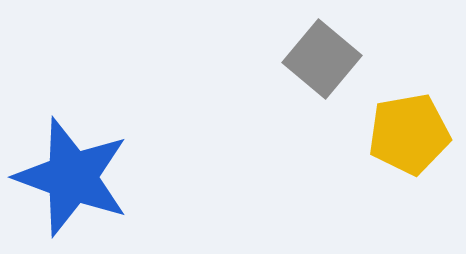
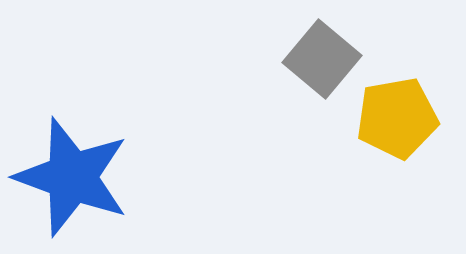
yellow pentagon: moved 12 px left, 16 px up
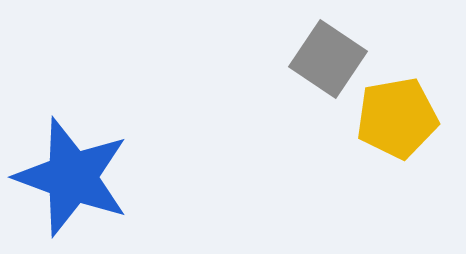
gray square: moved 6 px right; rotated 6 degrees counterclockwise
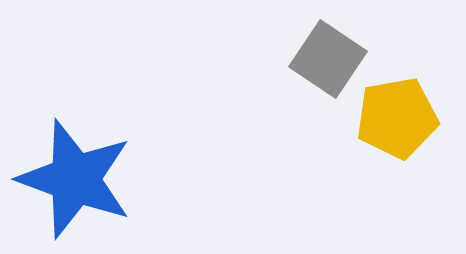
blue star: moved 3 px right, 2 px down
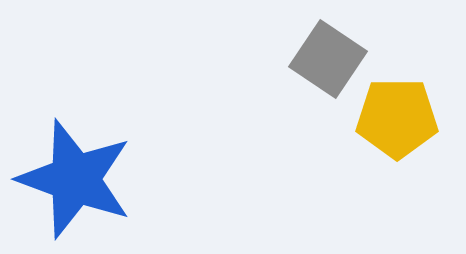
yellow pentagon: rotated 10 degrees clockwise
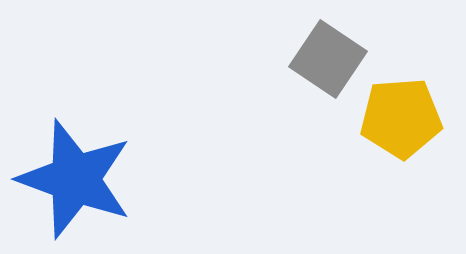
yellow pentagon: moved 4 px right; rotated 4 degrees counterclockwise
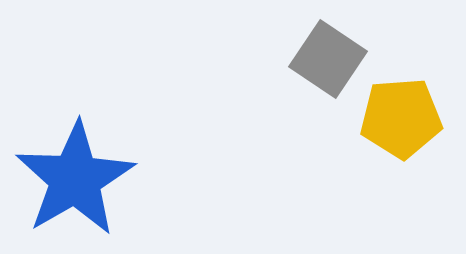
blue star: rotated 22 degrees clockwise
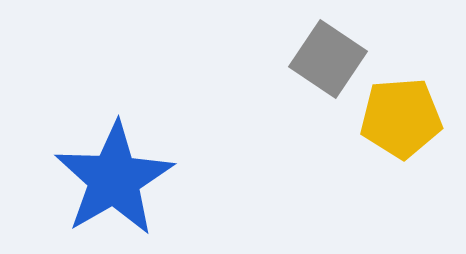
blue star: moved 39 px right
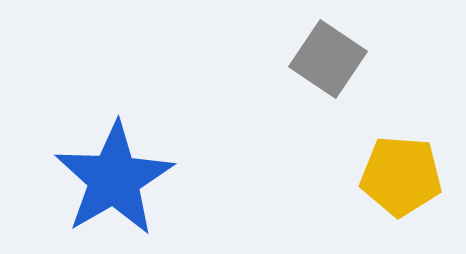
yellow pentagon: moved 58 px down; rotated 8 degrees clockwise
